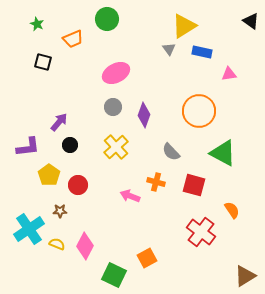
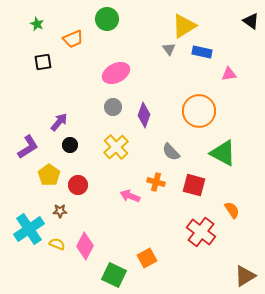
black square: rotated 24 degrees counterclockwise
purple L-shape: rotated 25 degrees counterclockwise
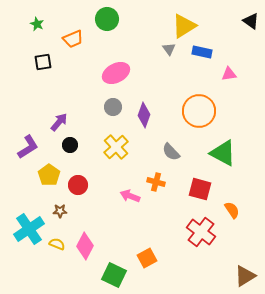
red square: moved 6 px right, 4 px down
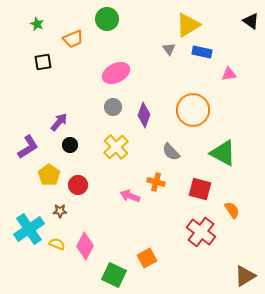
yellow triangle: moved 4 px right, 1 px up
orange circle: moved 6 px left, 1 px up
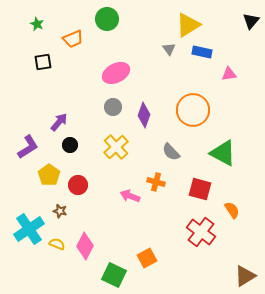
black triangle: rotated 36 degrees clockwise
brown star: rotated 16 degrees clockwise
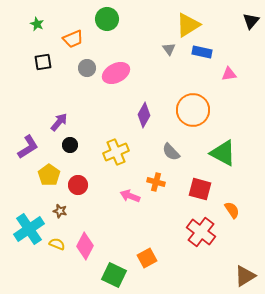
gray circle: moved 26 px left, 39 px up
purple diamond: rotated 10 degrees clockwise
yellow cross: moved 5 px down; rotated 20 degrees clockwise
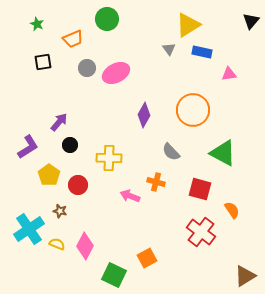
yellow cross: moved 7 px left, 6 px down; rotated 25 degrees clockwise
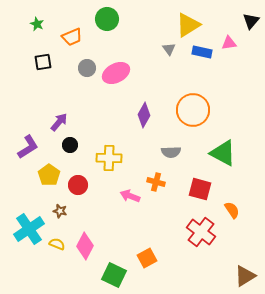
orange trapezoid: moved 1 px left, 2 px up
pink triangle: moved 31 px up
gray semicircle: rotated 48 degrees counterclockwise
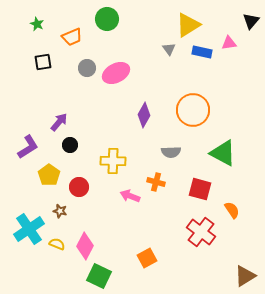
yellow cross: moved 4 px right, 3 px down
red circle: moved 1 px right, 2 px down
green square: moved 15 px left, 1 px down
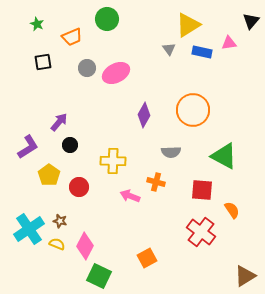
green triangle: moved 1 px right, 3 px down
red square: moved 2 px right, 1 px down; rotated 10 degrees counterclockwise
brown star: moved 10 px down
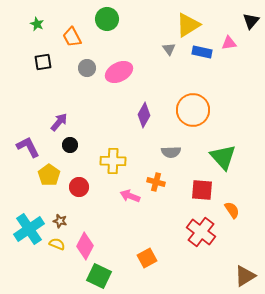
orange trapezoid: rotated 85 degrees clockwise
pink ellipse: moved 3 px right, 1 px up
purple L-shape: rotated 85 degrees counterclockwise
green triangle: moved 1 px left, 1 px down; rotated 20 degrees clockwise
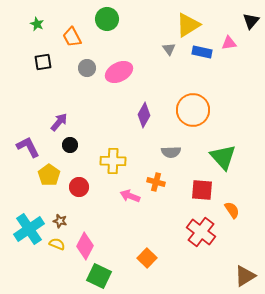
orange square: rotated 18 degrees counterclockwise
